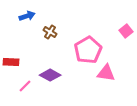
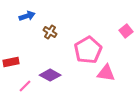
red rectangle: rotated 14 degrees counterclockwise
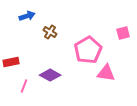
pink square: moved 3 px left, 2 px down; rotated 24 degrees clockwise
pink line: moved 1 px left; rotated 24 degrees counterclockwise
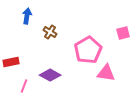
blue arrow: rotated 63 degrees counterclockwise
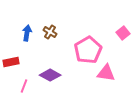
blue arrow: moved 17 px down
pink square: rotated 24 degrees counterclockwise
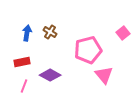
pink pentagon: rotated 16 degrees clockwise
red rectangle: moved 11 px right
pink triangle: moved 2 px left, 2 px down; rotated 42 degrees clockwise
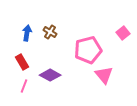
red rectangle: rotated 70 degrees clockwise
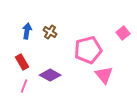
blue arrow: moved 2 px up
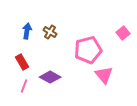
purple diamond: moved 2 px down
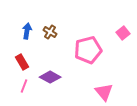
pink triangle: moved 17 px down
